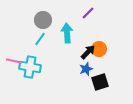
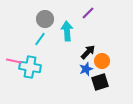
gray circle: moved 2 px right, 1 px up
cyan arrow: moved 2 px up
orange circle: moved 3 px right, 12 px down
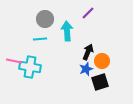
cyan line: rotated 48 degrees clockwise
black arrow: rotated 21 degrees counterclockwise
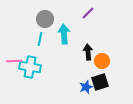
cyan arrow: moved 3 px left, 3 px down
cyan line: rotated 72 degrees counterclockwise
black arrow: rotated 28 degrees counterclockwise
pink line: rotated 14 degrees counterclockwise
blue star: moved 18 px down
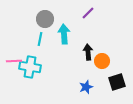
black square: moved 17 px right
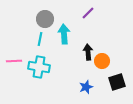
cyan cross: moved 9 px right
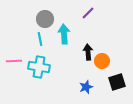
cyan line: rotated 24 degrees counterclockwise
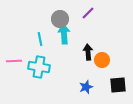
gray circle: moved 15 px right
orange circle: moved 1 px up
black square: moved 1 px right, 3 px down; rotated 12 degrees clockwise
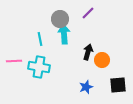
black arrow: rotated 21 degrees clockwise
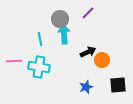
black arrow: rotated 49 degrees clockwise
